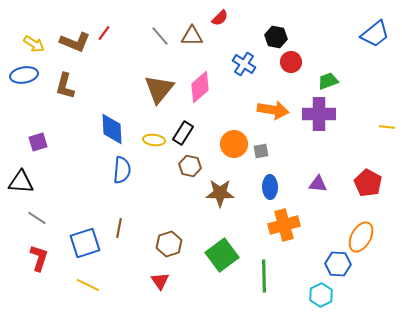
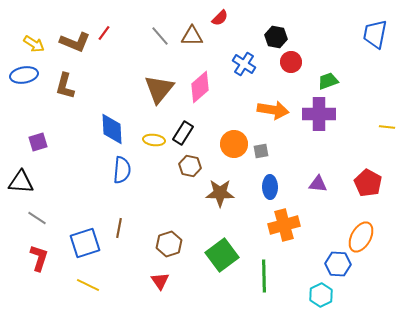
blue trapezoid at (375, 34): rotated 140 degrees clockwise
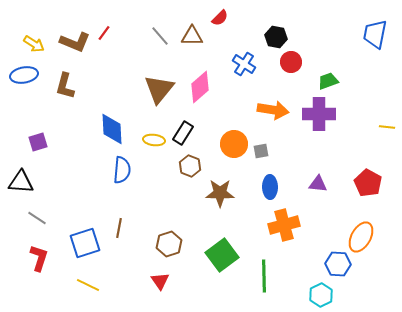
brown hexagon at (190, 166): rotated 10 degrees clockwise
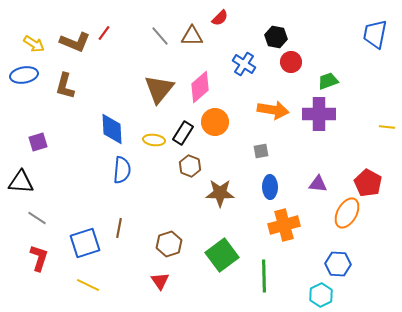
orange circle at (234, 144): moved 19 px left, 22 px up
orange ellipse at (361, 237): moved 14 px left, 24 px up
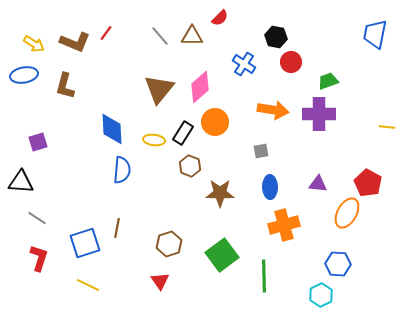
red line at (104, 33): moved 2 px right
brown line at (119, 228): moved 2 px left
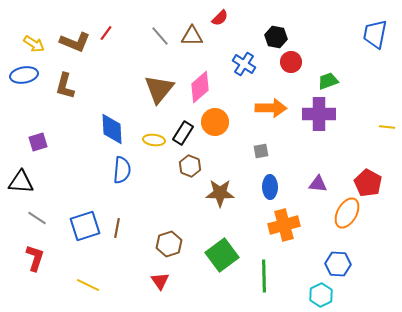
orange arrow at (273, 110): moved 2 px left, 2 px up; rotated 8 degrees counterclockwise
blue square at (85, 243): moved 17 px up
red L-shape at (39, 258): moved 4 px left
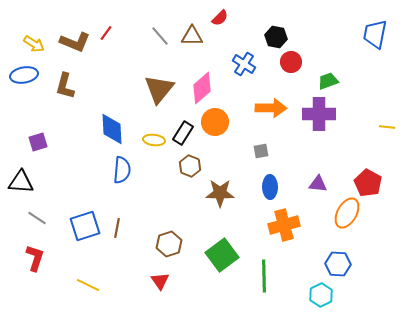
pink diamond at (200, 87): moved 2 px right, 1 px down
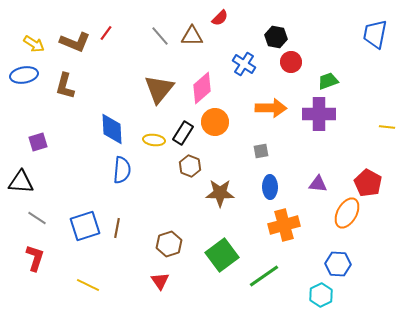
green line at (264, 276): rotated 56 degrees clockwise
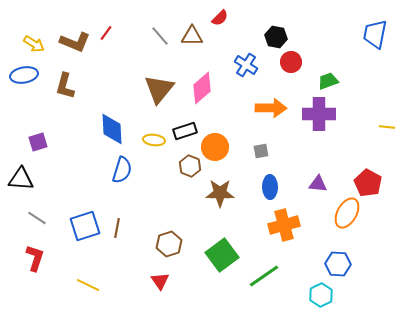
blue cross at (244, 64): moved 2 px right, 1 px down
orange circle at (215, 122): moved 25 px down
black rectangle at (183, 133): moved 2 px right, 2 px up; rotated 40 degrees clockwise
blue semicircle at (122, 170): rotated 12 degrees clockwise
black triangle at (21, 182): moved 3 px up
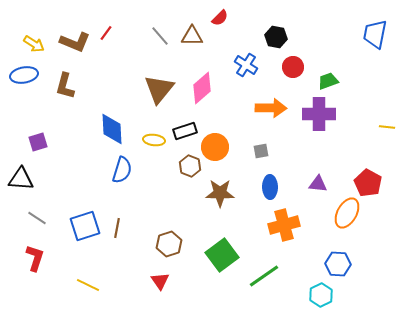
red circle at (291, 62): moved 2 px right, 5 px down
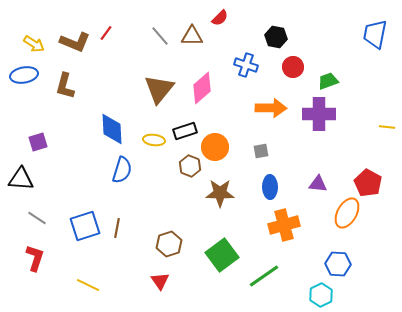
blue cross at (246, 65): rotated 15 degrees counterclockwise
